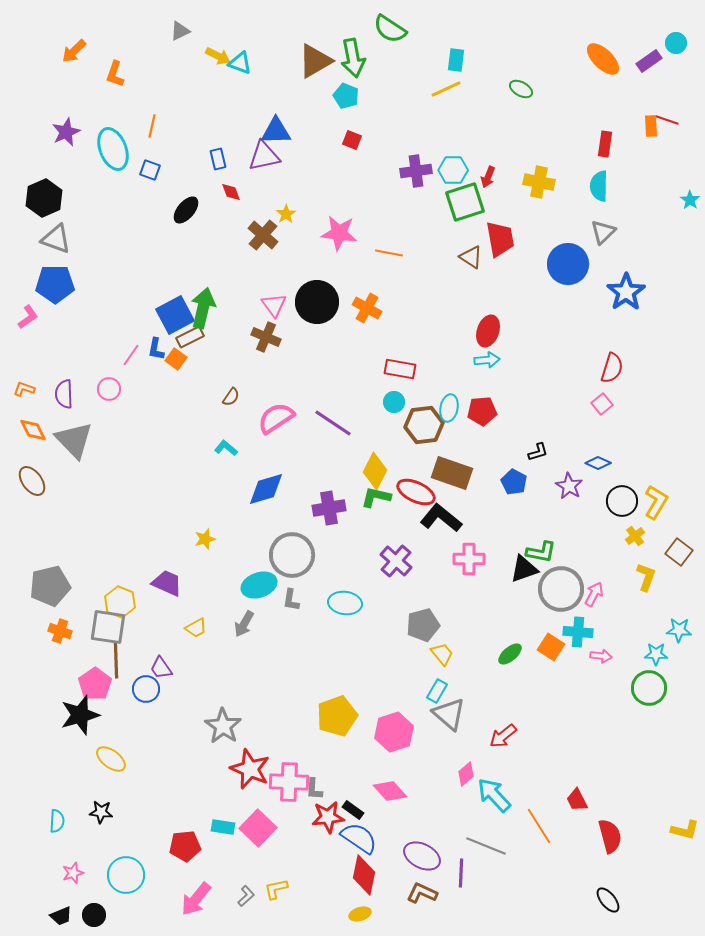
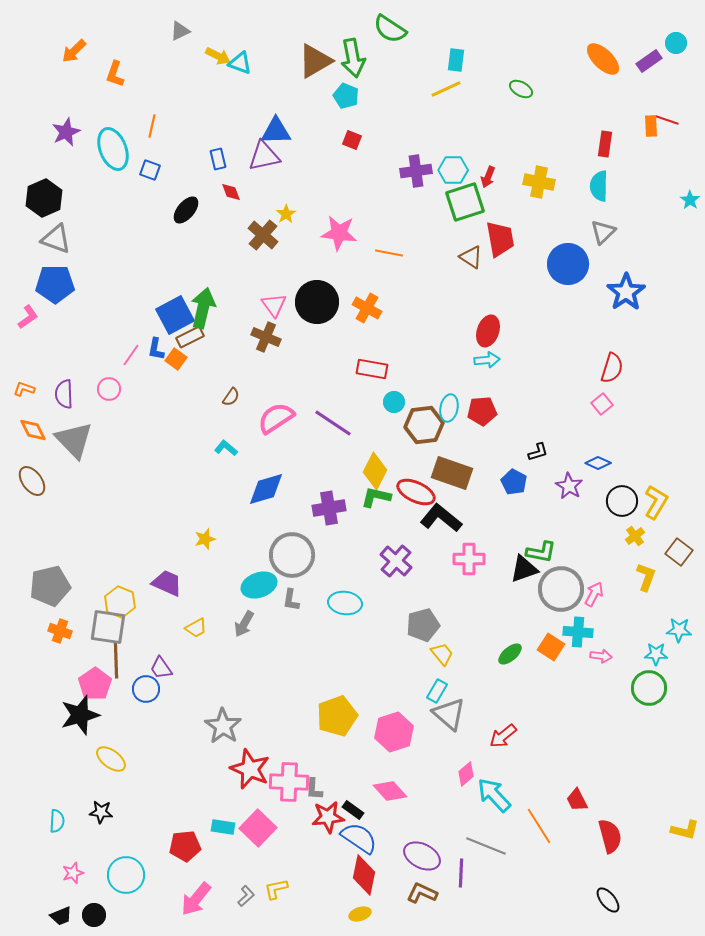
red rectangle at (400, 369): moved 28 px left
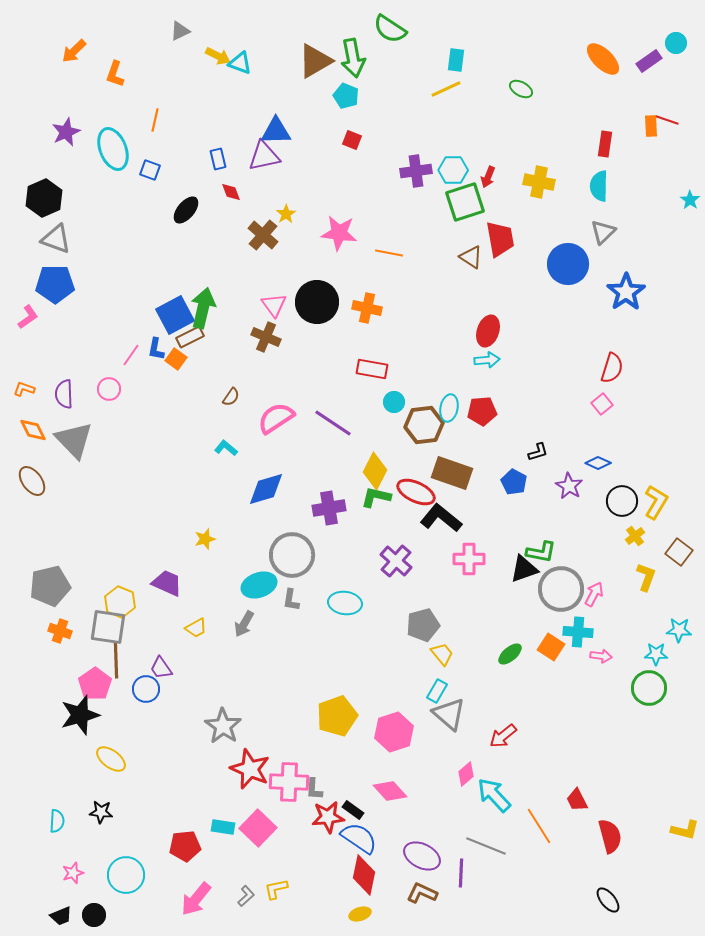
orange line at (152, 126): moved 3 px right, 6 px up
orange cross at (367, 308): rotated 16 degrees counterclockwise
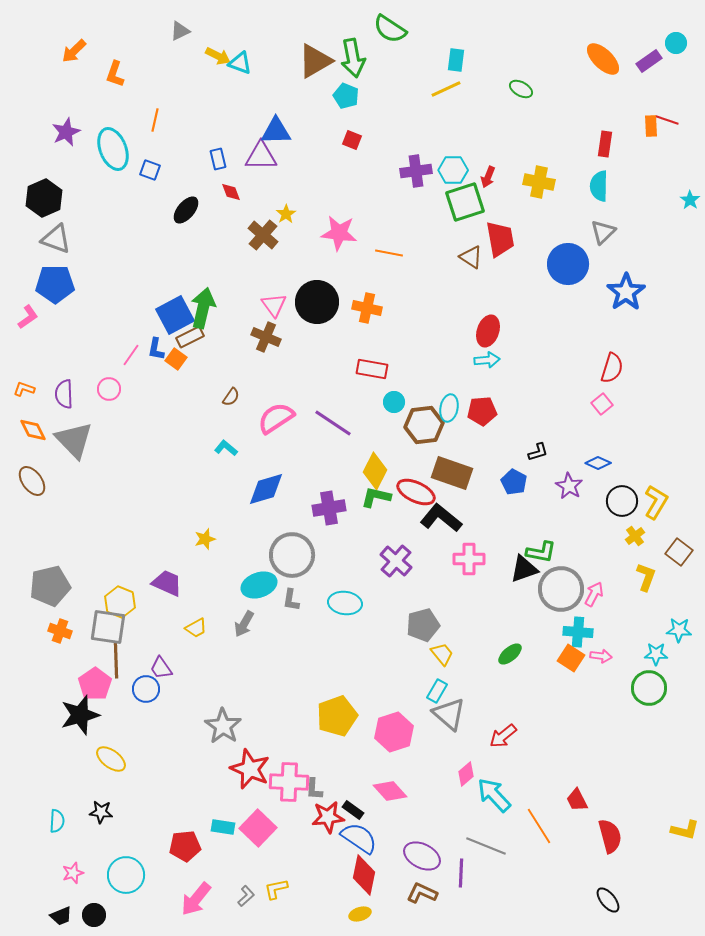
purple triangle at (264, 156): moved 3 px left; rotated 12 degrees clockwise
orange square at (551, 647): moved 20 px right, 11 px down
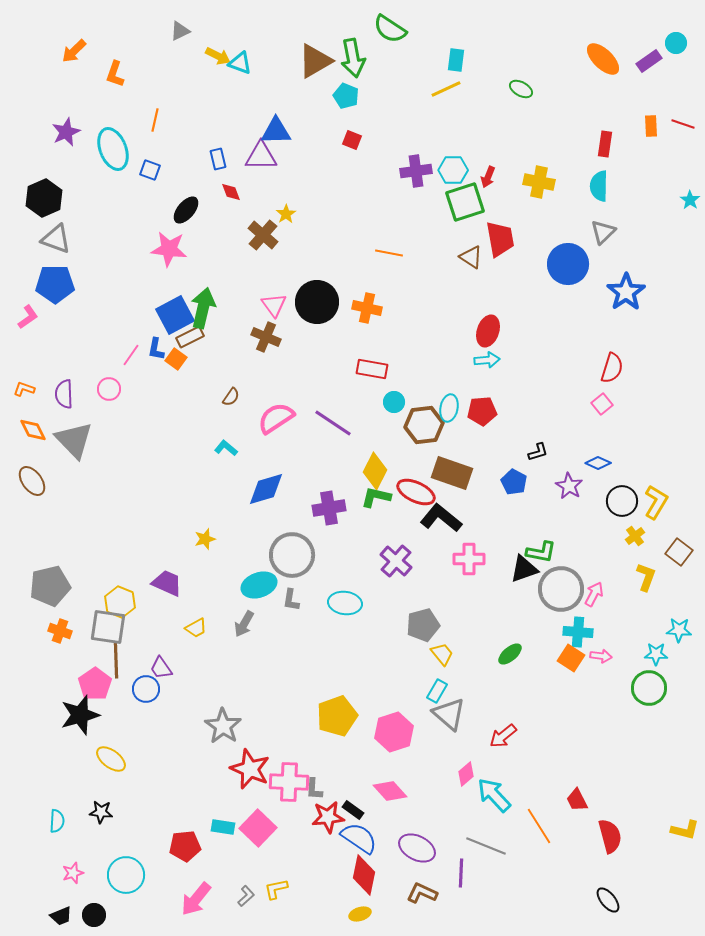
red line at (667, 120): moved 16 px right, 4 px down
pink star at (339, 233): moved 170 px left, 16 px down
purple ellipse at (422, 856): moved 5 px left, 8 px up
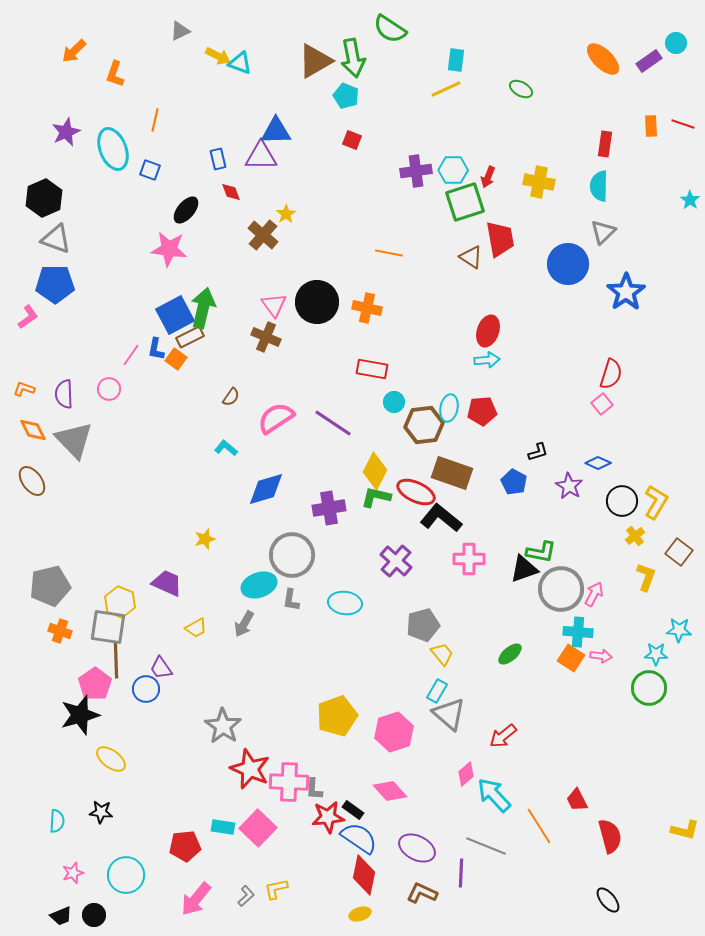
red semicircle at (612, 368): moved 1 px left, 6 px down
